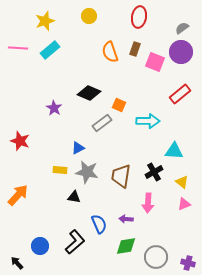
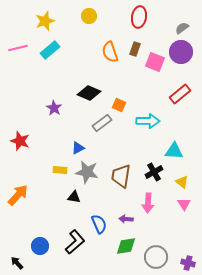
pink line: rotated 18 degrees counterclockwise
pink triangle: rotated 40 degrees counterclockwise
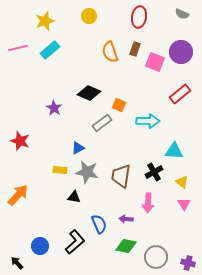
gray semicircle: moved 14 px up; rotated 120 degrees counterclockwise
green diamond: rotated 20 degrees clockwise
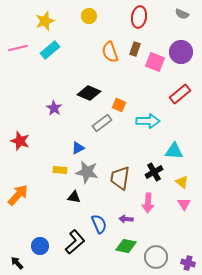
brown trapezoid: moved 1 px left, 2 px down
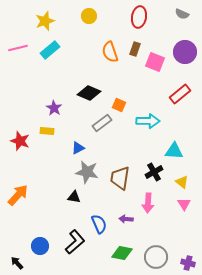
purple circle: moved 4 px right
yellow rectangle: moved 13 px left, 39 px up
green diamond: moved 4 px left, 7 px down
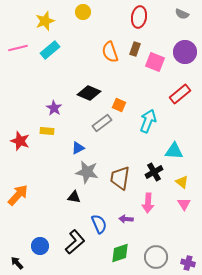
yellow circle: moved 6 px left, 4 px up
cyan arrow: rotated 70 degrees counterclockwise
green diamond: moved 2 px left; rotated 30 degrees counterclockwise
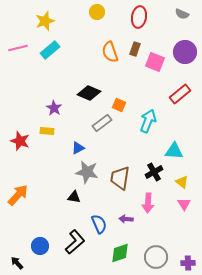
yellow circle: moved 14 px right
purple cross: rotated 16 degrees counterclockwise
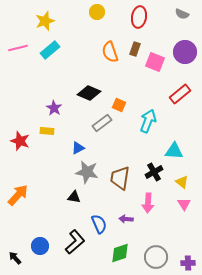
black arrow: moved 2 px left, 5 px up
